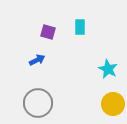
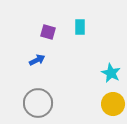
cyan star: moved 3 px right, 4 px down
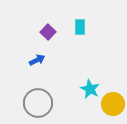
purple square: rotated 28 degrees clockwise
cyan star: moved 21 px left, 16 px down
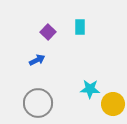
cyan star: rotated 24 degrees counterclockwise
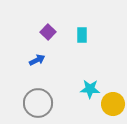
cyan rectangle: moved 2 px right, 8 px down
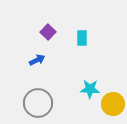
cyan rectangle: moved 3 px down
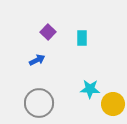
gray circle: moved 1 px right
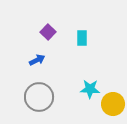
gray circle: moved 6 px up
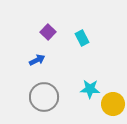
cyan rectangle: rotated 28 degrees counterclockwise
gray circle: moved 5 px right
